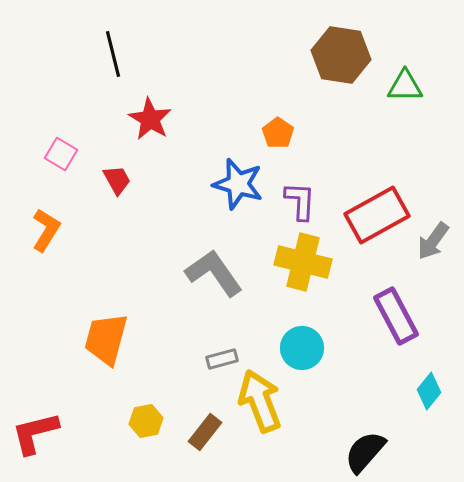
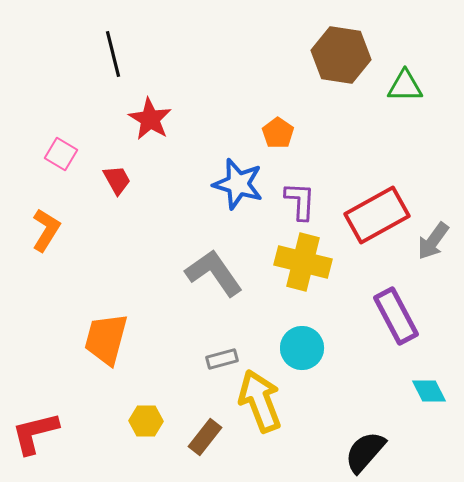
cyan diamond: rotated 66 degrees counterclockwise
yellow hexagon: rotated 12 degrees clockwise
brown rectangle: moved 5 px down
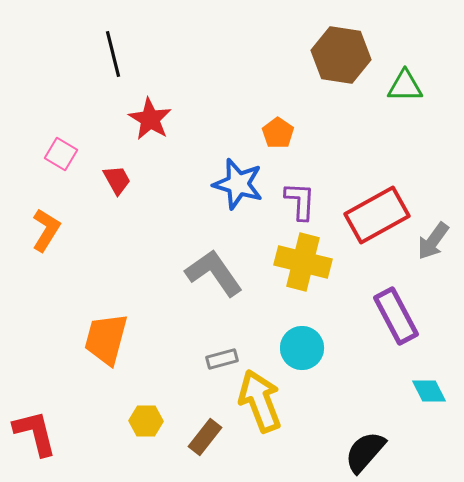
red L-shape: rotated 90 degrees clockwise
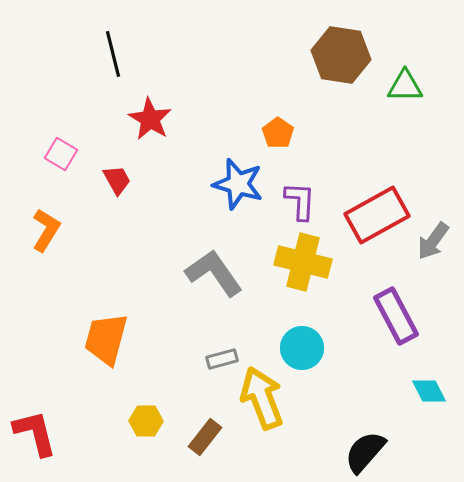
yellow arrow: moved 2 px right, 3 px up
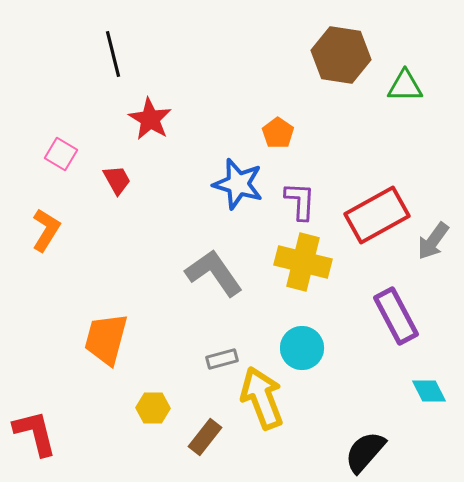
yellow hexagon: moved 7 px right, 13 px up
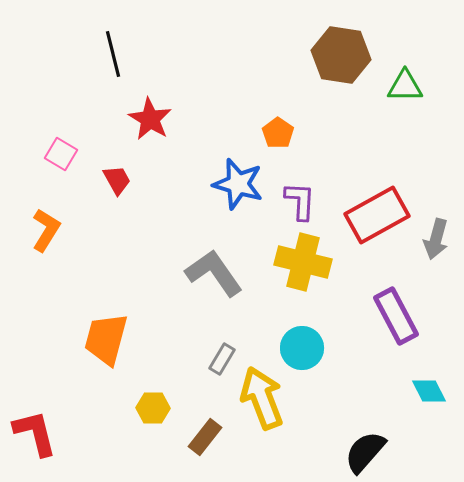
gray arrow: moved 3 px right, 2 px up; rotated 21 degrees counterclockwise
gray rectangle: rotated 44 degrees counterclockwise
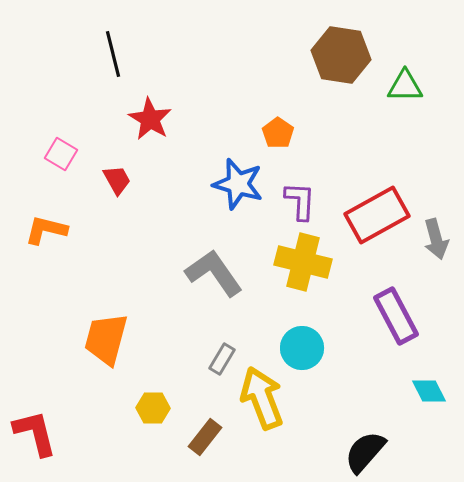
orange L-shape: rotated 108 degrees counterclockwise
gray arrow: rotated 30 degrees counterclockwise
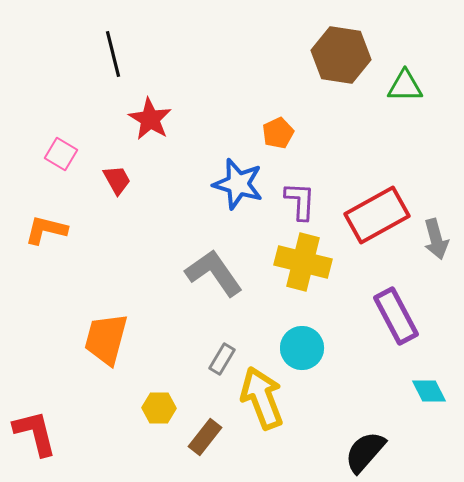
orange pentagon: rotated 12 degrees clockwise
yellow hexagon: moved 6 px right
